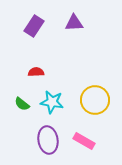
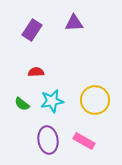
purple rectangle: moved 2 px left, 4 px down
cyan star: moved 1 px up; rotated 20 degrees counterclockwise
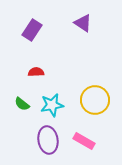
purple triangle: moved 9 px right; rotated 36 degrees clockwise
cyan star: moved 4 px down
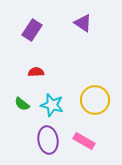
cyan star: rotated 25 degrees clockwise
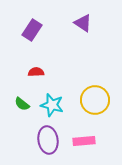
pink rectangle: rotated 35 degrees counterclockwise
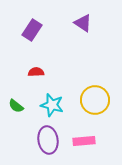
green semicircle: moved 6 px left, 2 px down
